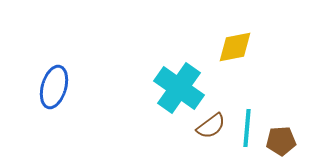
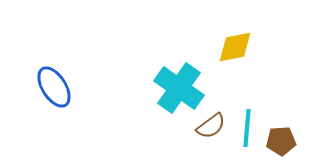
blue ellipse: rotated 48 degrees counterclockwise
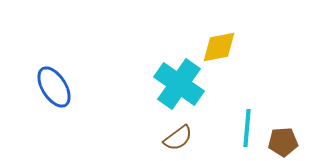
yellow diamond: moved 16 px left
cyan cross: moved 4 px up
brown semicircle: moved 33 px left, 12 px down
brown pentagon: moved 2 px right, 1 px down
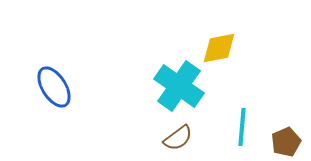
yellow diamond: moved 1 px down
cyan cross: moved 2 px down
cyan line: moved 5 px left, 1 px up
brown pentagon: moved 3 px right; rotated 20 degrees counterclockwise
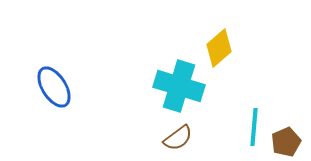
yellow diamond: rotated 30 degrees counterclockwise
cyan cross: rotated 18 degrees counterclockwise
cyan line: moved 12 px right
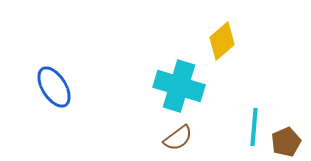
yellow diamond: moved 3 px right, 7 px up
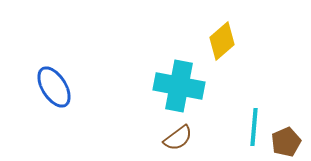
cyan cross: rotated 6 degrees counterclockwise
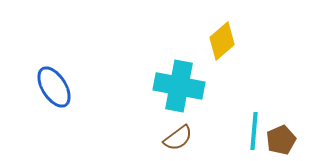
cyan line: moved 4 px down
brown pentagon: moved 5 px left, 2 px up
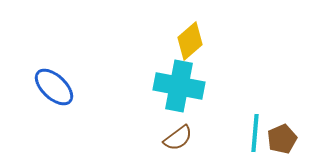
yellow diamond: moved 32 px left
blue ellipse: rotated 15 degrees counterclockwise
cyan line: moved 1 px right, 2 px down
brown pentagon: moved 1 px right, 1 px up
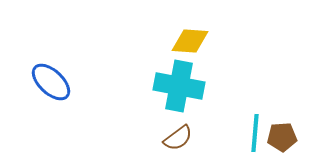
yellow diamond: rotated 45 degrees clockwise
blue ellipse: moved 3 px left, 5 px up
brown pentagon: moved 2 px up; rotated 20 degrees clockwise
